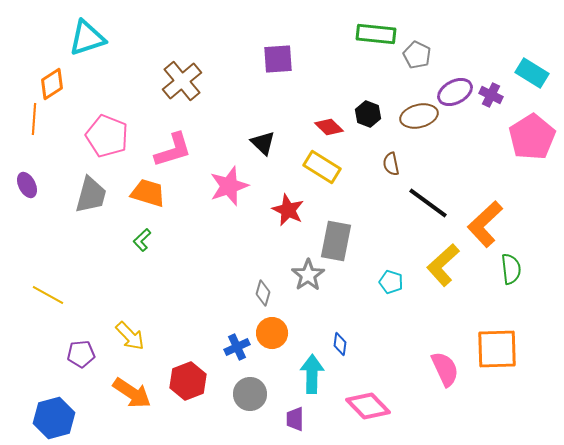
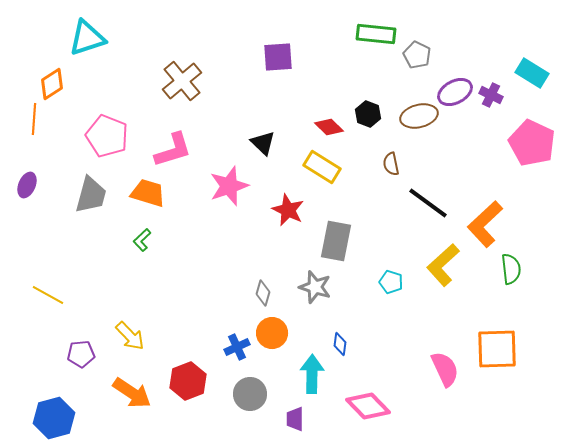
purple square at (278, 59): moved 2 px up
pink pentagon at (532, 137): moved 6 px down; rotated 15 degrees counterclockwise
purple ellipse at (27, 185): rotated 50 degrees clockwise
gray star at (308, 275): moved 7 px right, 12 px down; rotated 20 degrees counterclockwise
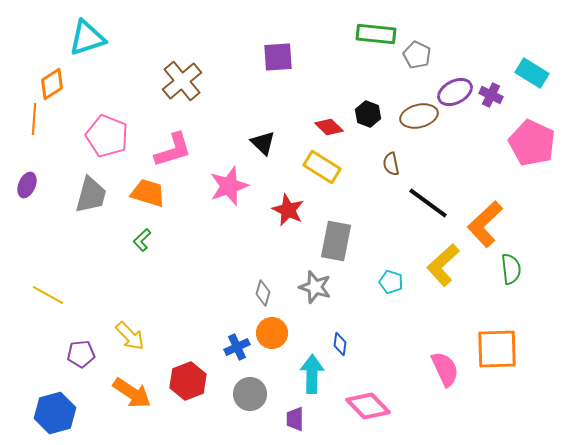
blue hexagon at (54, 418): moved 1 px right, 5 px up
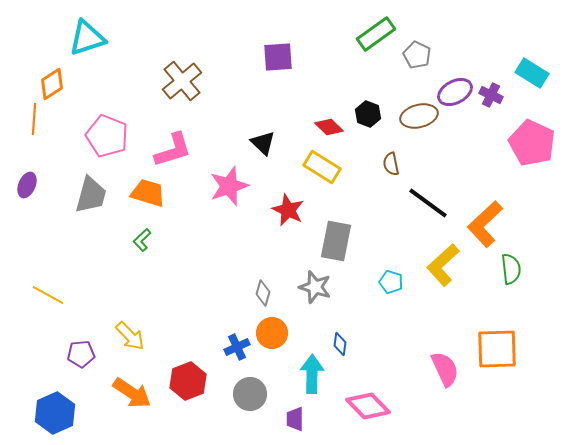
green rectangle at (376, 34): rotated 42 degrees counterclockwise
blue hexagon at (55, 413): rotated 9 degrees counterclockwise
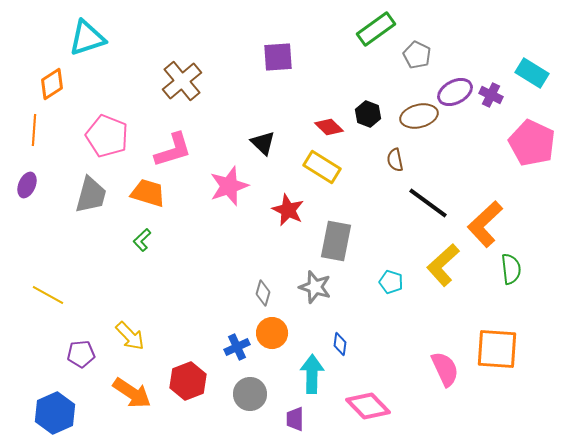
green rectangle at (376, 34): moved 5 px up
orange line at (34, 119): moved 11 px down
brown semicircle at (391, 164): moved 4 px right, 4 px up
orange square at (497, 349): rotated 6 degrees clockwise
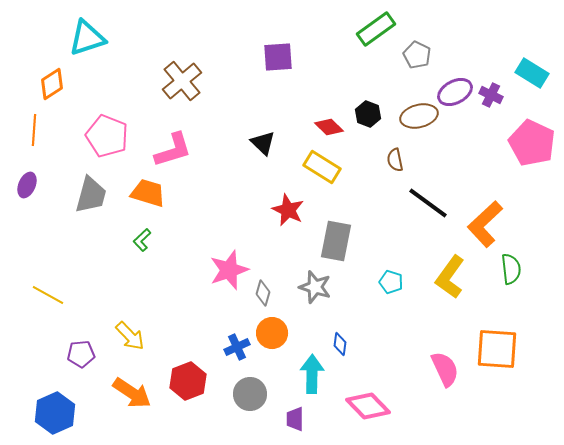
pink star at (229, 186): moved 84 px down
yellow L-shape at (443, 265): moved 7 px right, 12 px down; rotated 12 degrees counterclockwise
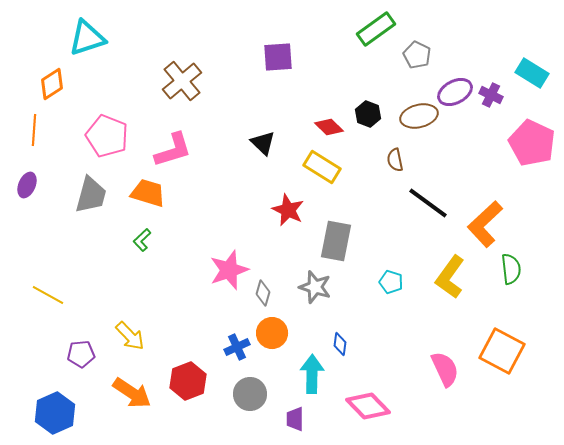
orange square at (497, 349): moved 5 px right, 2 px down; rotated 24 degrees clockwise
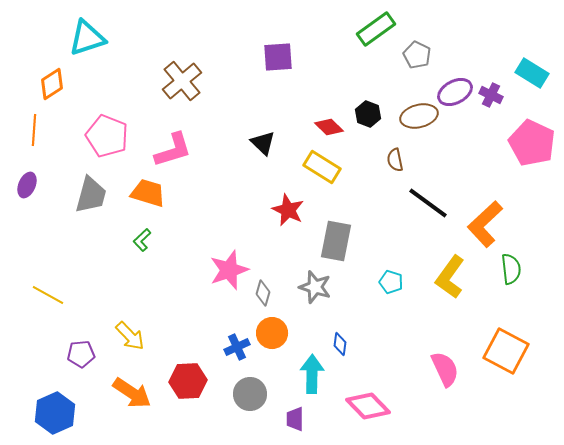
orange square at (502, 351): moved 4 px right
red hexagon at (188, 381): rotated 18 degrees clockwise
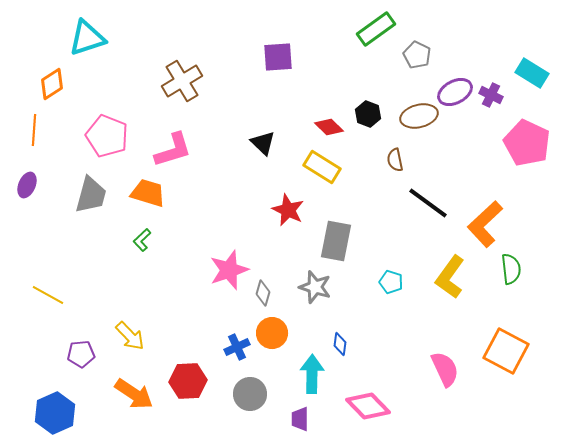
brown cross at (182, 81): rotated 9 degrees clockwise
pink pentagon at (532, 143): moved 5 px left
orange arrow at (132, 393): moved 2 px right, 1 px down
purple trapezoid at (295, 419): moved 5 px right
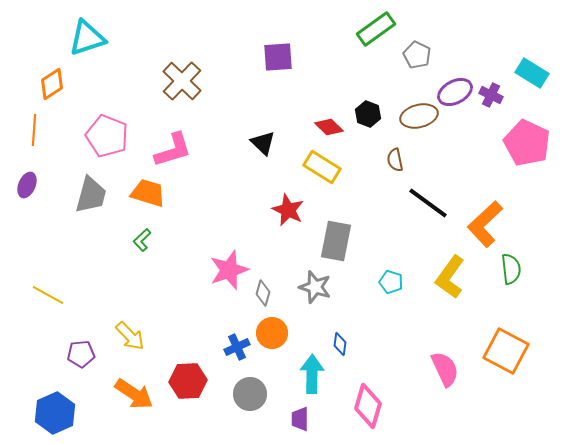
brown cross at (182, 81): rotated 15 degrees counterclockwise
pink diamond at (368, 406): rotated 60 degrees clockwise
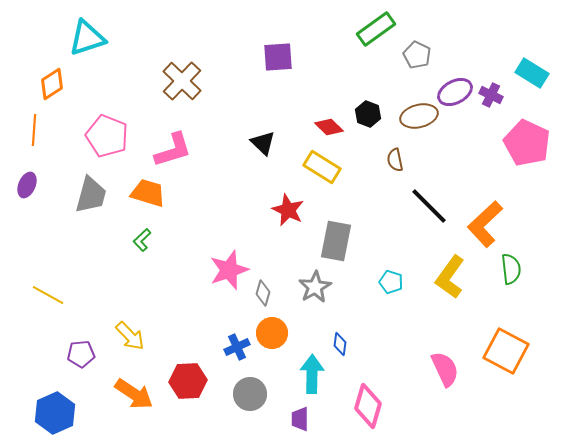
black line at (428, 203): moved 1 px right, 3 px down; rotated 9 degrees clockwise
gray star at (315, 287): rotated 24 degrees clockwise
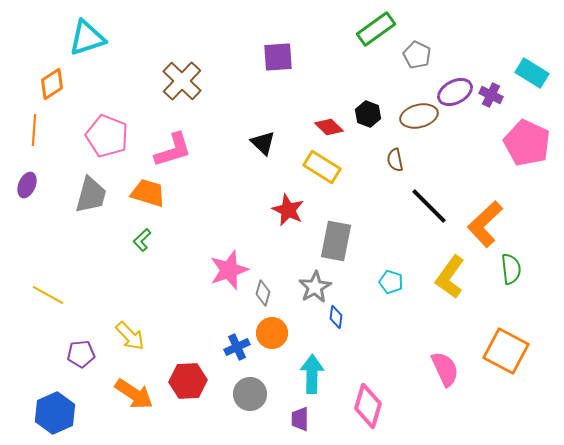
blue diamond at (340, 344): moved 4 px left, 27 px up
